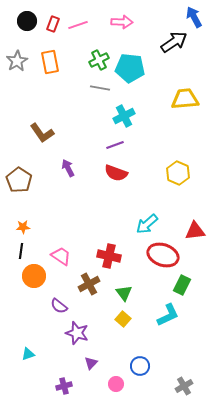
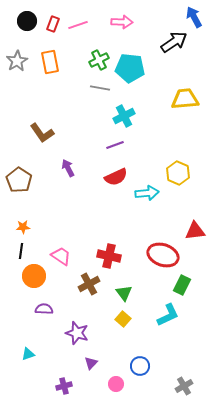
red semicircle: moved 4 px down; rotated 45 degrees counterclockwise
cyan arrow: moved 31 px up; rotated 145 degrees counterclockwise
purple semicircle: moved 15 px left, 3 px down; rotated 144 degrees clockwise
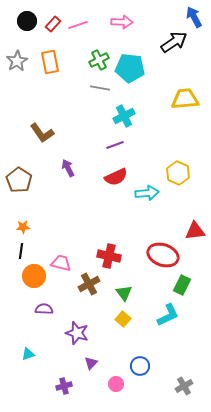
red rectangle: rotated 21 degrees clockwise
pink trapezoid: moved 7 px down; rotated 20 degrees counterclockwise
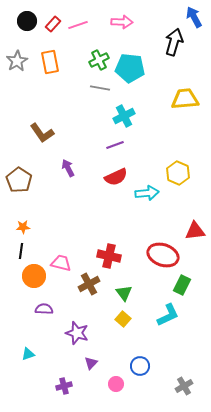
black arrow: rotated 40 degrees counterclockwise
